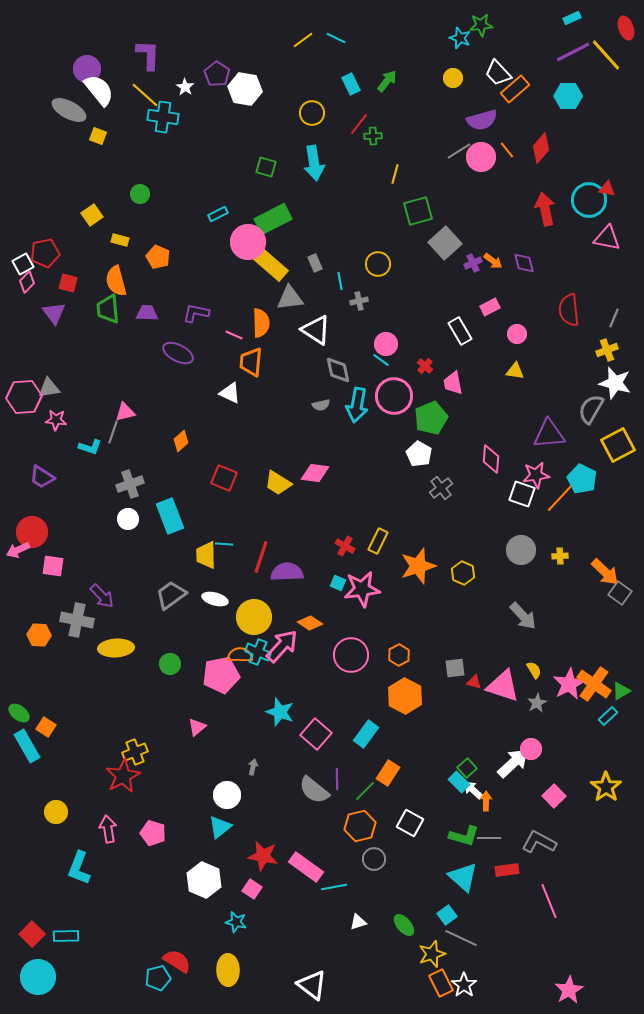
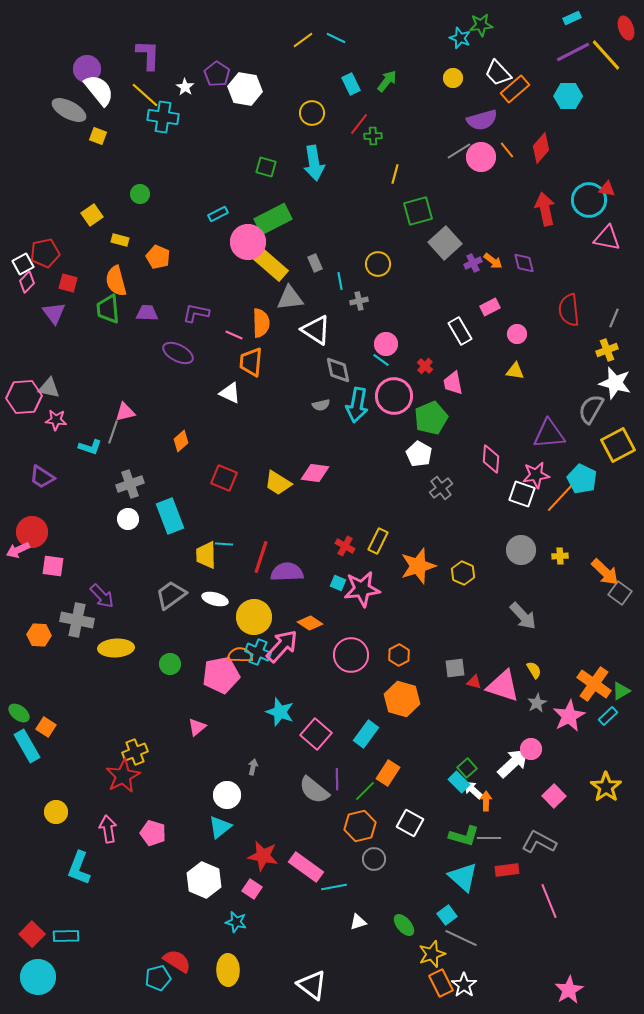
gray triangle at (49, 388): rotated 20 degrees clockwise
pink star at (569, 684): moved 32 px down
orange hexagon at (405, 696): moved 3 px left, 3 px down; rotated 12 degrees counterclockwise
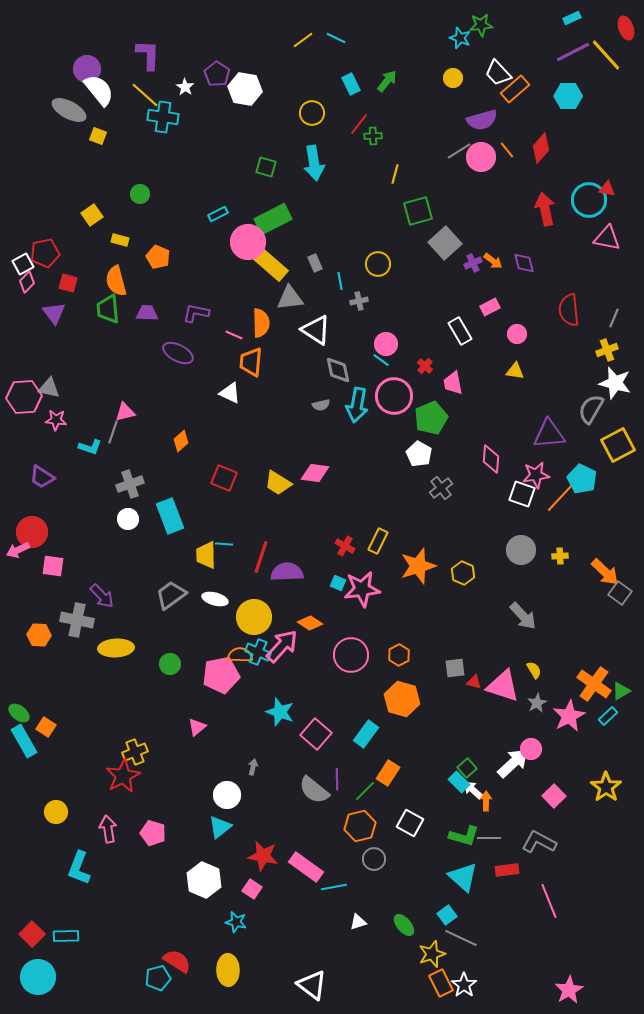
cyan rectangle at (27, 746): moved 3 px left, 5 px up
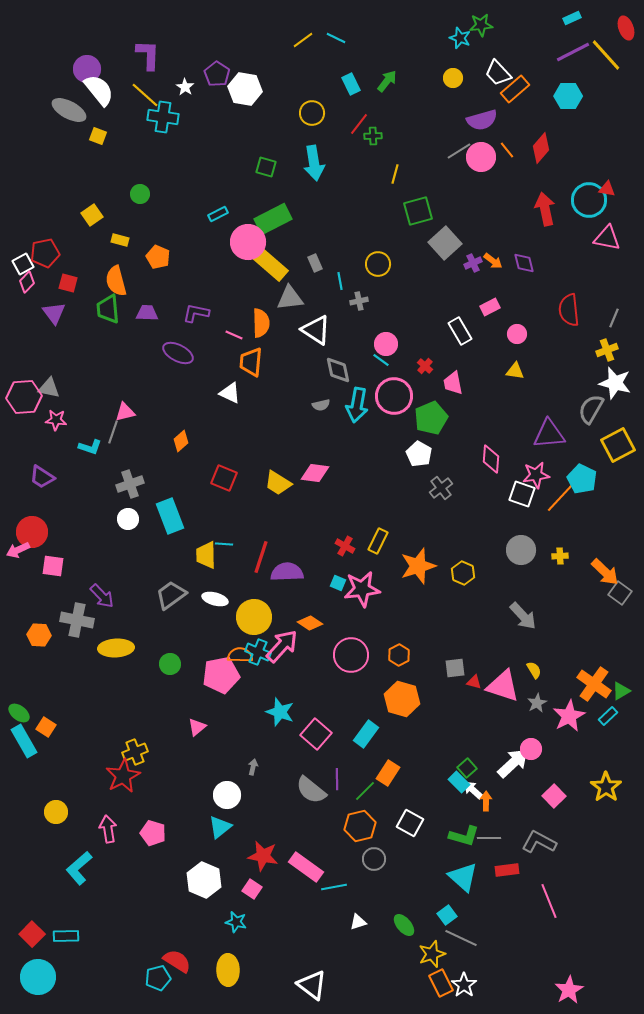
gray semicircle at (314, 790): moved 3 px left
cyan L-shape at (79, 868): rotated 28 degrees clockwise
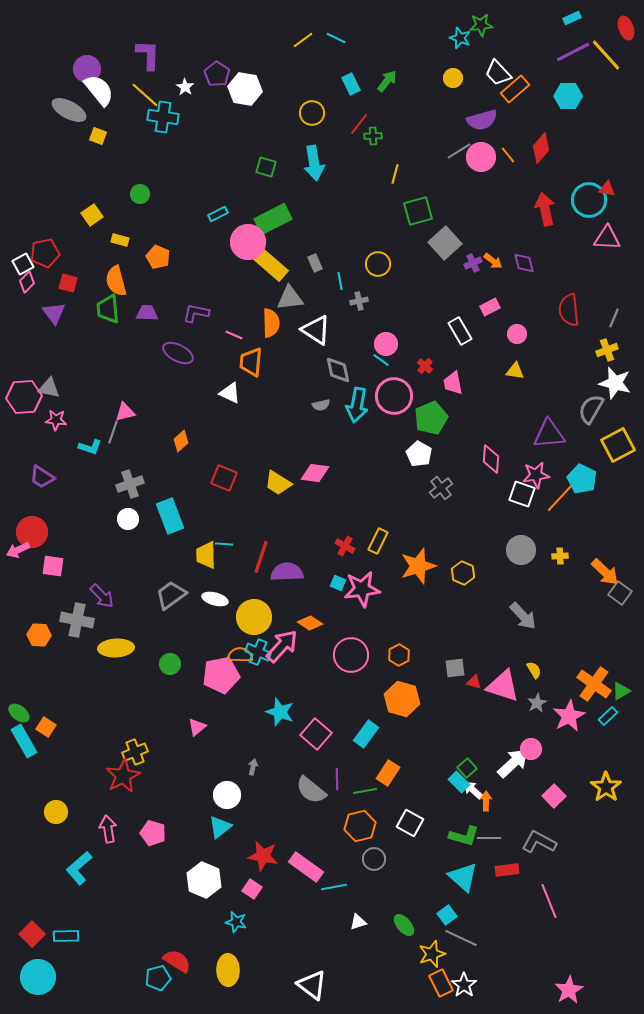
orange line at (507, 150): moved 1 px right, 5 px down
pink triangle at (607, 238): rotated 8 degrees counterclockwise
orange semicircle at (261, 323): moved 10 px right
green line at (365, 791): rotated 35 degrees clockwise
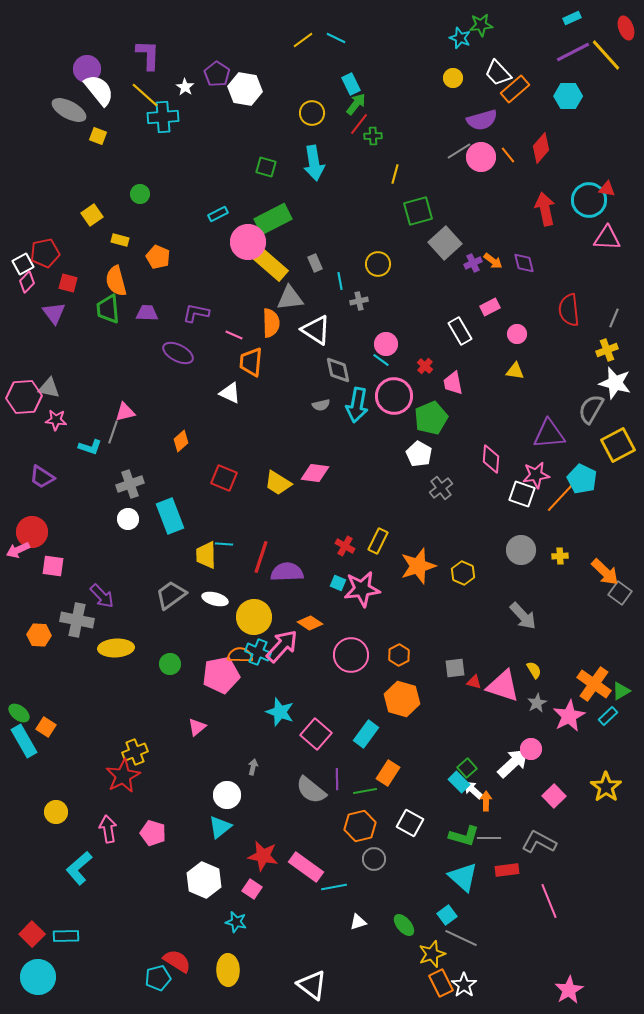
green arrow at (387, 81): moved 31 px left, 23 px down
cyan cross at (163, 117): rotated 12 degrees counterclockwise
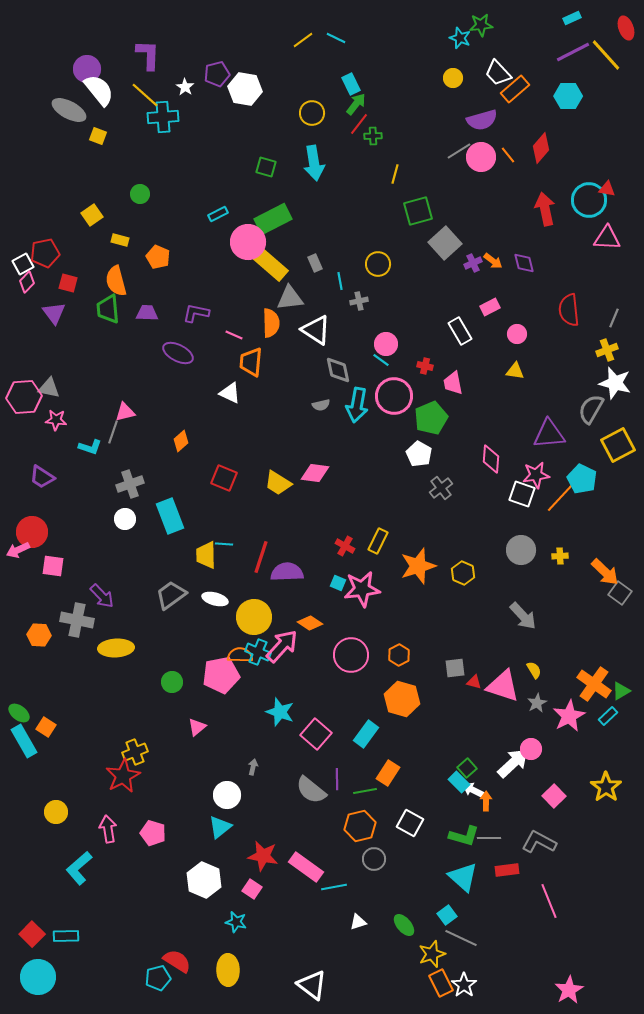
purple pentagon at (217, 74): rotated 25 degrees clockwise
red cross at (425, 366): rotated 28 degrees counterclockwise
white circle at (128, 519): moved 3 px left
green circle at (170, 664): moved 2 px right, 18 px down
white arrow at (473, 790): rotated 15 degrees counterclockwise
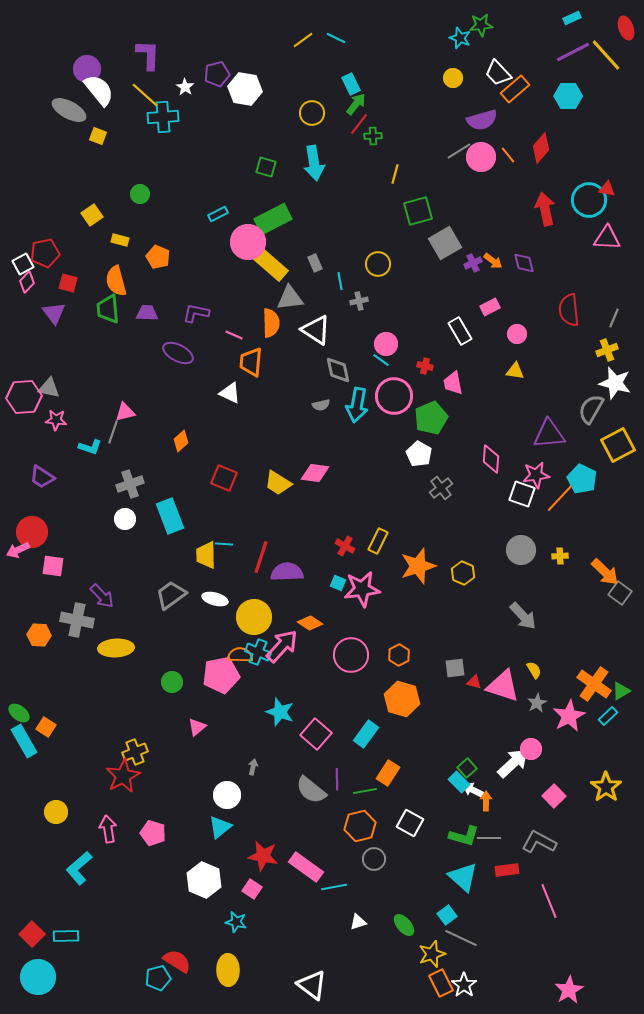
gray square at (445, 243): rotated 12 degrees clockwise
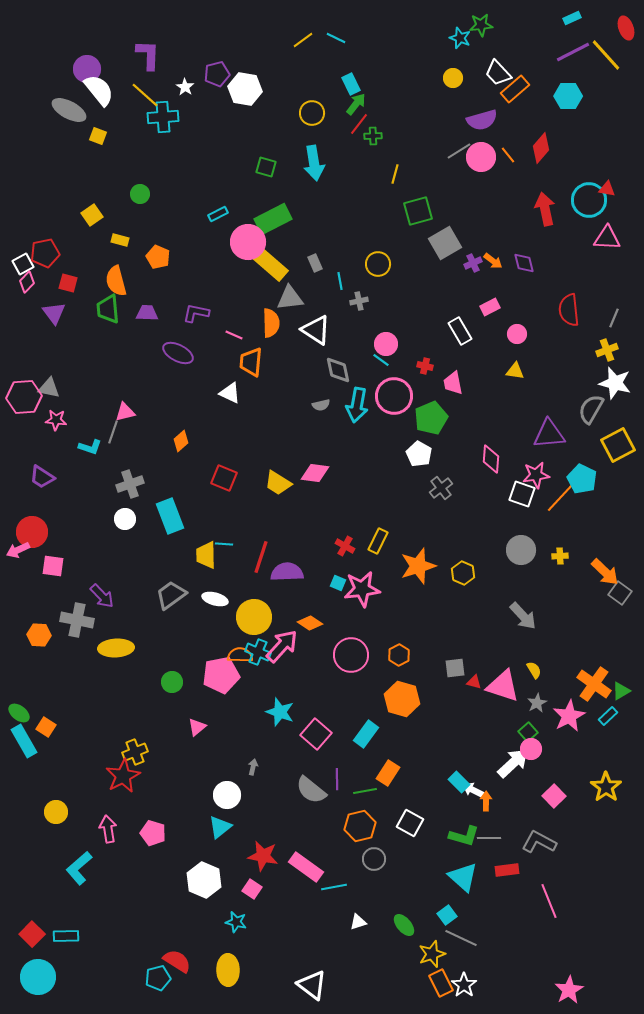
green square at (467, 768): moved 61 px right, 36 px up
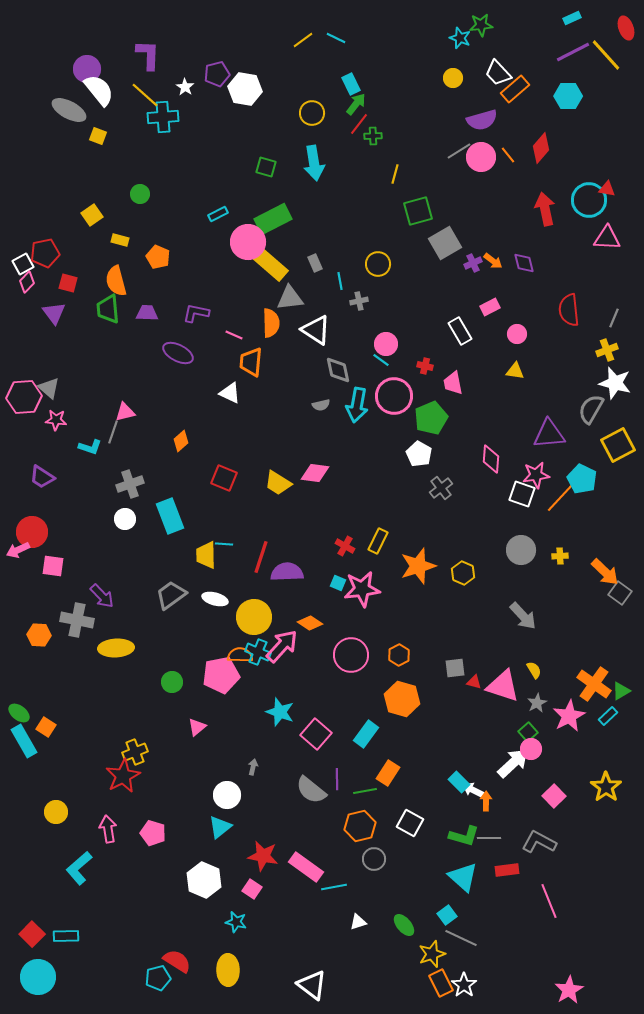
gray triangle at (49, 388): rotated 30 degrees clockwise
